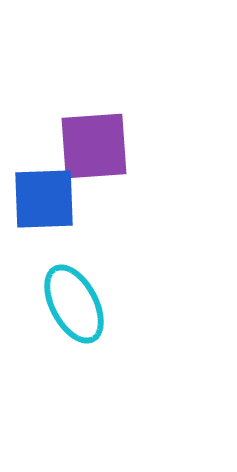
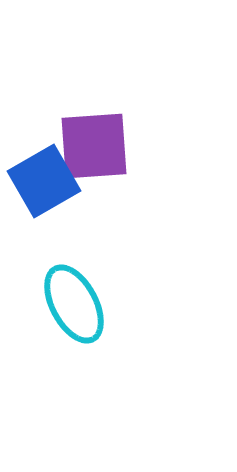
blue square: moved 18 px up; rotated 28 degrees counterclockwise
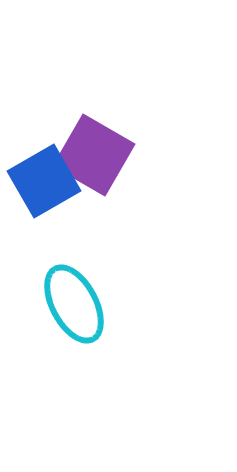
purple square: moved 9 px down; rotated 34 degrees clockwise
